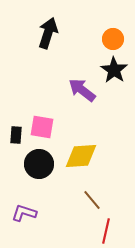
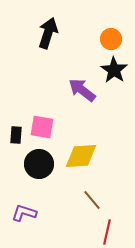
orange circle: moved 2 px left
red line: moved 1 px right, 1 px down
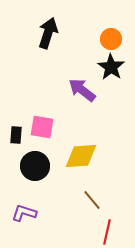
black star: moved 3 px left, 3 px up
black circle: moved 4 px left, 2 px down
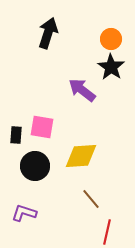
brown line: moved 1 px left, 1 px up
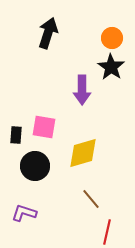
orange circle: moved 1 px right, 1 px up
purple arrow: rotated 128 degrees counterclockwise
pink square: moved 2 px right
yellow diamond: moved 2 px right, 3 px up; rotated 12 degrees counterclockwise
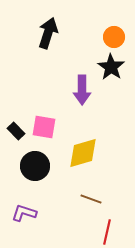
orange circle: moved 2 px right, 1 px up
black rectangle: moved 4 px up; rotated 48 degrees counterclockwise
brown line: rotated 30 degrees counterclockwise
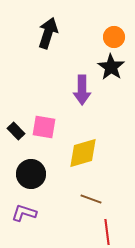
black circle: moved 4 px left, 8 px down
red line: rotated 20 degrees counterclockwise
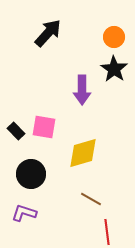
black arrow: rotated 24 degrees clockwise
black star: moved 3 px right, 2 px down
brown line: rotated 10 degrees clockwise
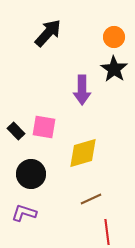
brown line: rotated 55 degrees counterclockwise
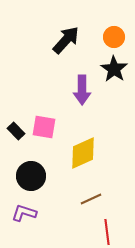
black arrow: moved 18 px right, 7 px down
yellow diamond: rotated 8 degrees counterclockwise
black circle: moved 2 px down
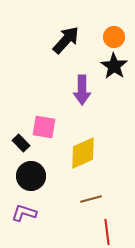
black star: moved 3 px up
black rectangle: moved 5 px right, 12 px down
brown line: rotated 10 degrees clockwise
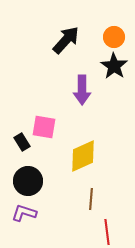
black rectangle: moved 1 px right, 1 px up; rotated 12 degrees clockwise
yellow diamond: moved 3 px down
black circle: moved 3 px left, 5 px down
brown line: rotated 70 degrees counterclockwise
